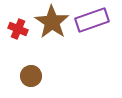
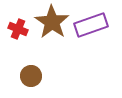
purple rectangle: moved 1 px left, 5 px down
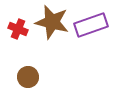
brown star: rotated 20 degrees counterclockwise
brown circle: moved 3 px left, 1 px down
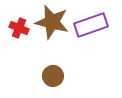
red cross: moved 1 px right, 1 px up
brown circle: moved 25 px right, 1 px up
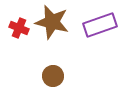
purple rectangle: moved 9 px right
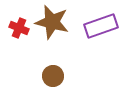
purple rectangle: moved 1 px right, 1 px down
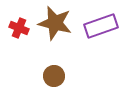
brown star: moved 3 px right, 1 px down
brown circle: moved 1 px right
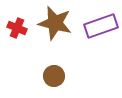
red cross: moved 2 px left
